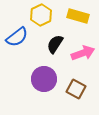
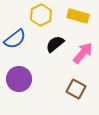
blue semicircle: moved 2 px left, 2 px down
black semicircle: rotated 18 degrees clockwise
pink arrow: rotated 30 degrees counterclockwise
purple circle: moved 25 px left
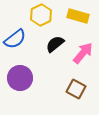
purple circle: moved 1 px right, 1 px up
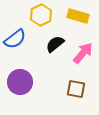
purple circle: moved 4 px down
brown square: rotated 18 degrees counterclockwise
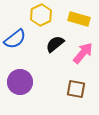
yellow rectangle: moved 1 px right, 3 px down
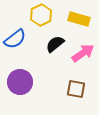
pink arrow: rotated 15 degrees clockwise
